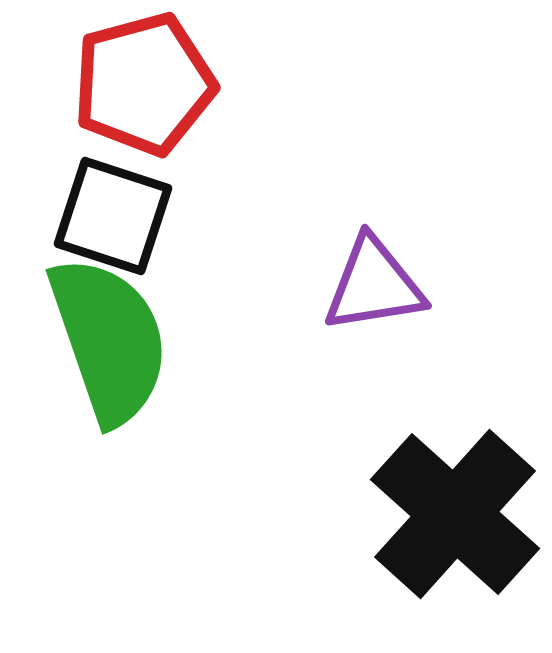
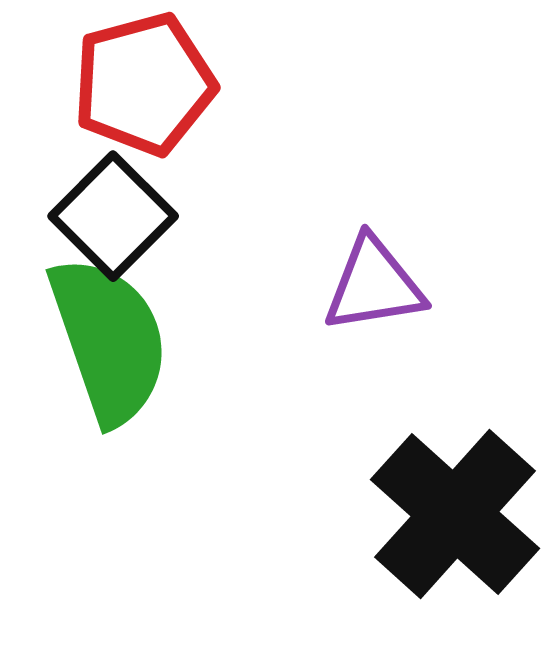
black square: rotated 27 degrees clockwise
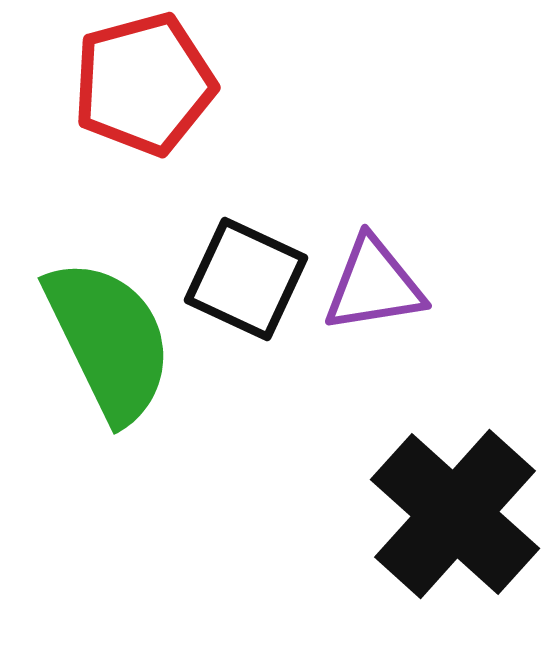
black square: moved 133 px right, 63 px down; rotated 20 degrees counterclockwise
green semicircle: rotated 7 degrees counterclockwise
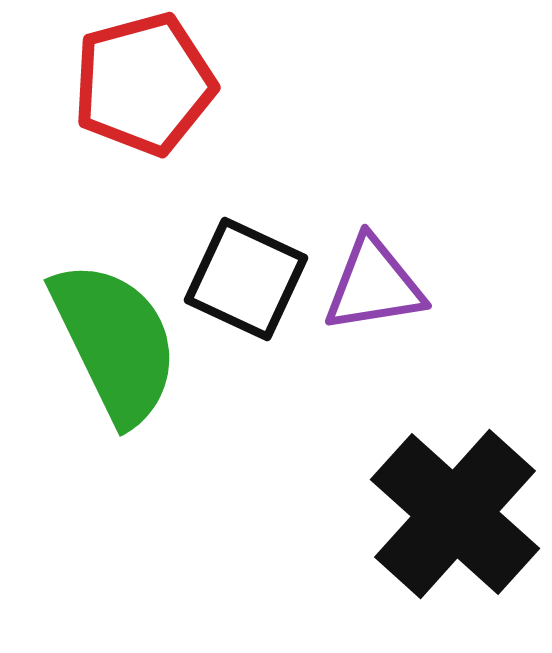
green semicircle: moved 6 px right, 2 px down
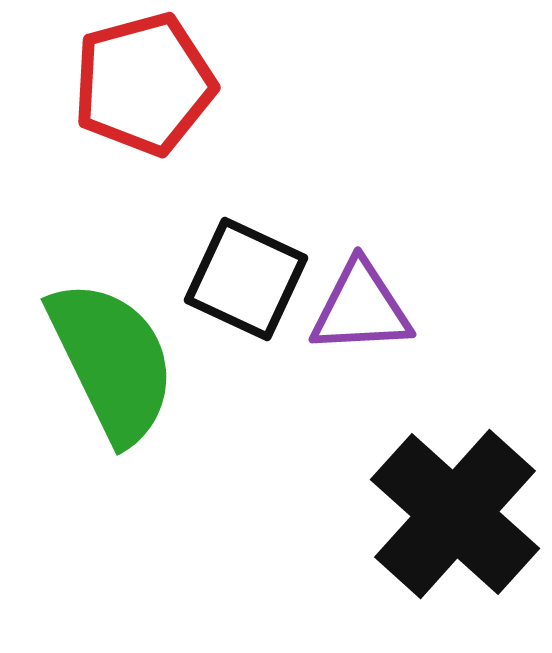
purple triangle: moved 13 px left, 23 px down; rotated 6 degrees clockwise
green semicircle: moved 3 px left, 19 px down
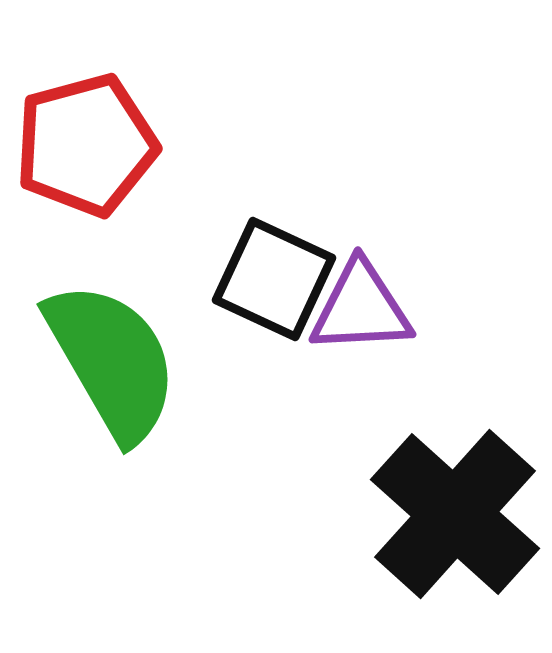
red pentagon: moved 58 px left, 61 px down
black square: moved 28 px right
green semicircle: rotated 4 degrees counterclockwise
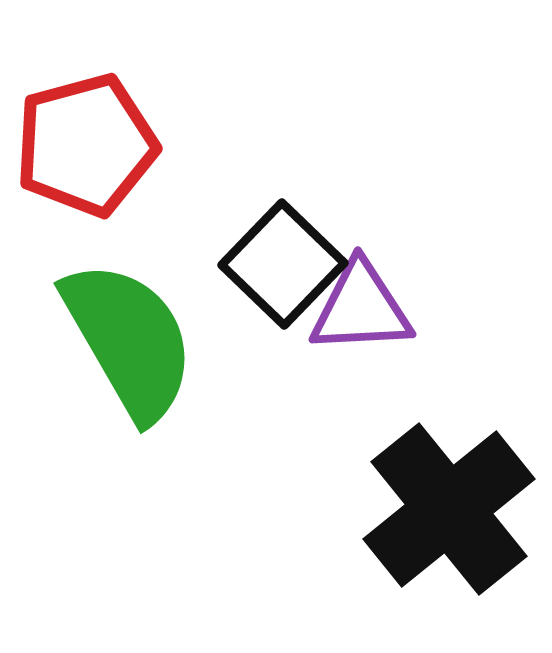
black square: moved 9 px right, 15 px up; rotated 19 degrees clockwise
green semicircle: moved 17 px right, 21 px up
black cross: moved 6 px left, 5 px up; rotated 9 degrees clockwise
